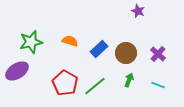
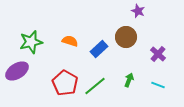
brown circle: moved 16 px up
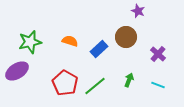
green star: moved 1 px left
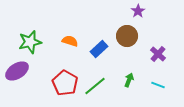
purple star: rotated 16 degrees clockwise
brown circle: moved 1 px right, 1 px up
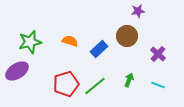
purple star: rotated 24 degrees clockwise
red pentagon: moved 1 px right, 1 px down; rotated 25 degrees clockwise
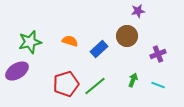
purple cross: rotated 28 degrees clockwise
green arrow: moved 4 px right
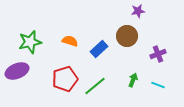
purple ellipse: rotated 10 degrees clockwise
red pentagon: moved 1 px left, 5 px up
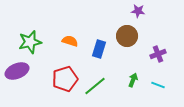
purple star: rotated 16 degrees clockwise
blue rectangle: rotated 30 degrees counterclockwise
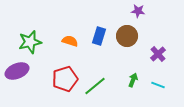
blue rectangle: moved 13 px up
purple cross: rotated 21 degrees counterclockwise
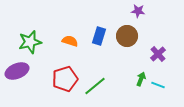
green arrow: moved 8 px right, 1 px up
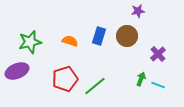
purple star: rotated 16 degrees counterclockwise
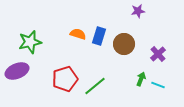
brown circle: moved 3 px left, 8 px down
orange semicircle: moved 8 px right, 7 px up
